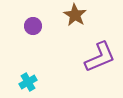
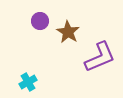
brown star: moved 7 px left, 17 px down
purple circle: moved 7 px right, 5 px up
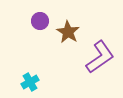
purple L-shape: rotated 12 degrees counterclockwise
cyan cross: moved 2 px right
